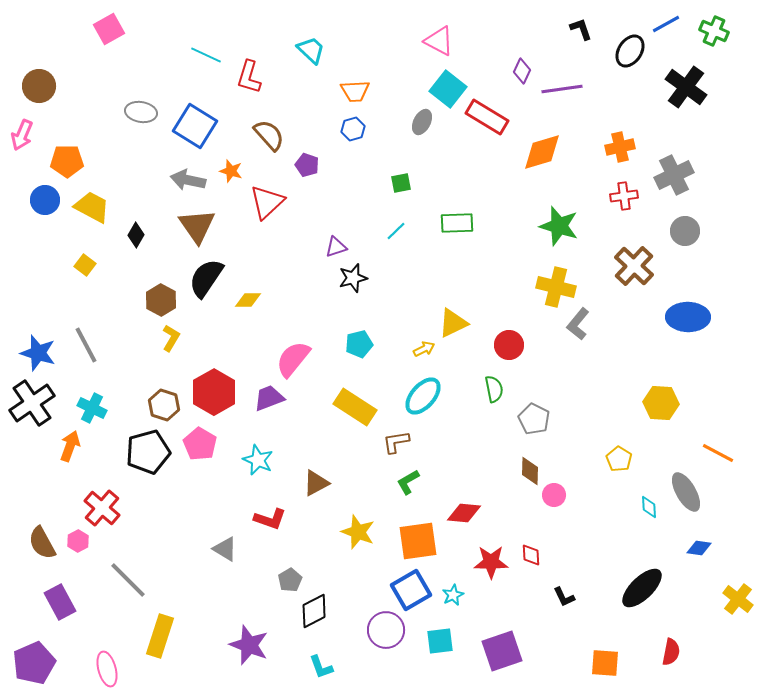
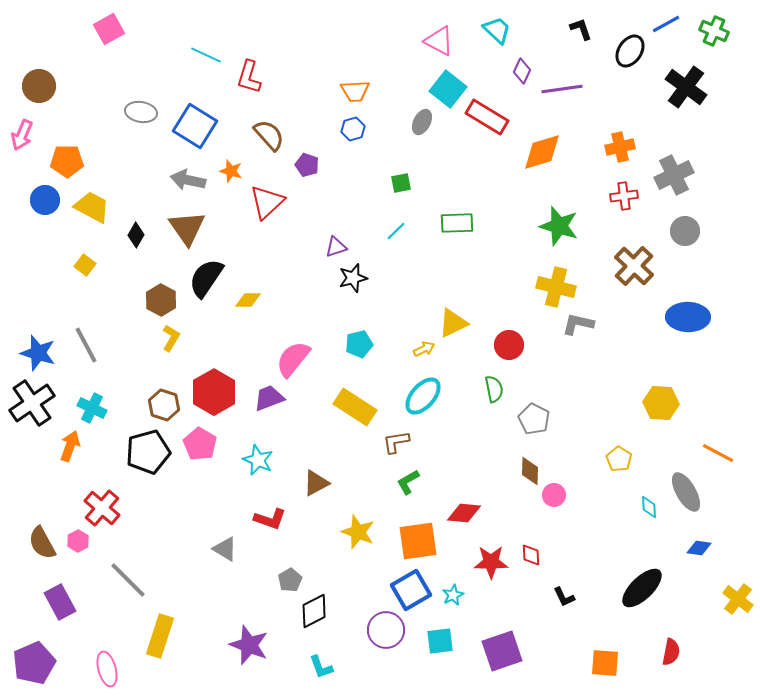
cyan trapezoid at (311, 50): moved 186 px right, 20 px up
brown triangle at (197, 226): moved 10 px left, 2 px down
gray L-shape at (578, 324): rotated 64 degrees clockwise
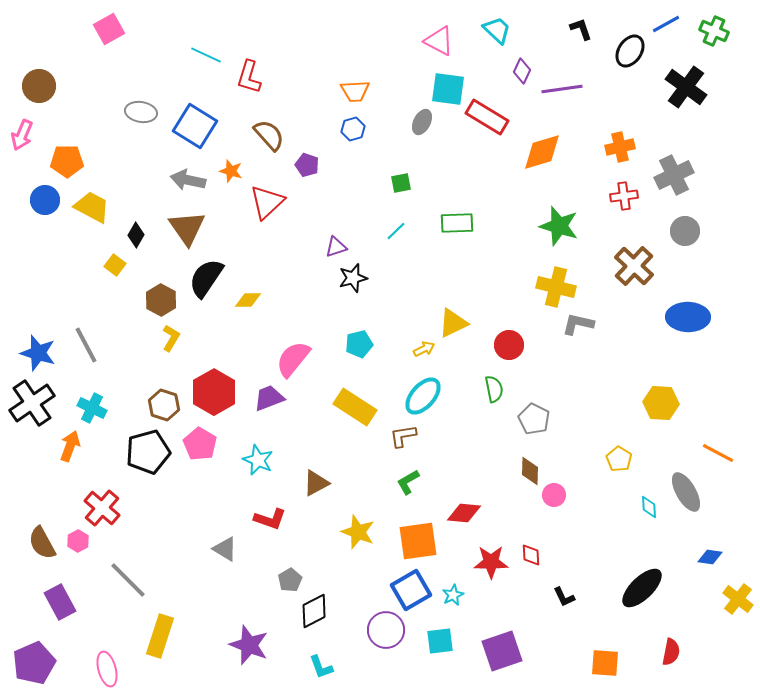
cyan square at (448, 89): rotated 30 degrees counterclockwise
yellow square at (85, 265): moved 30 px right
brown L-shape at (396, 442): moved 7 px right, 6 px up
blue diamond at (699, 548): moved 11 px right, 9 px down
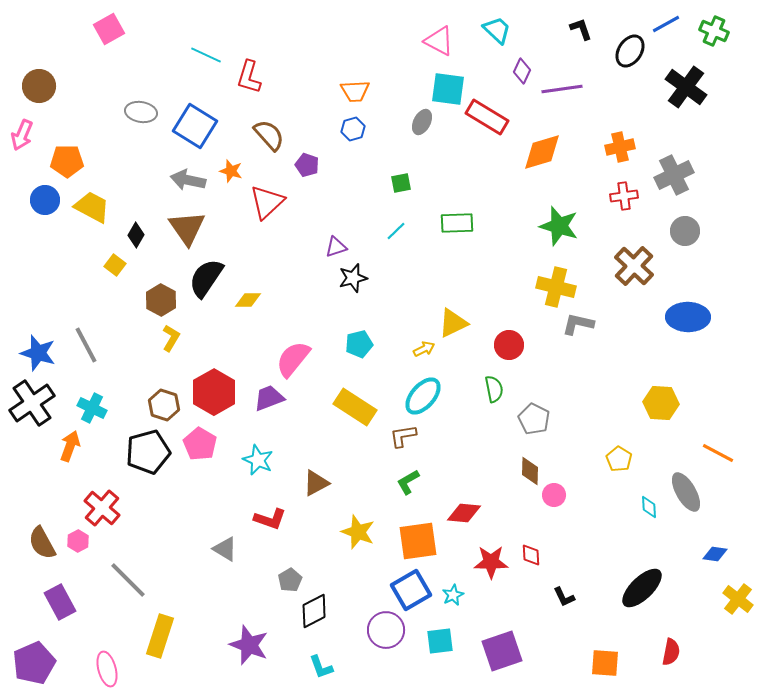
blue diamond at (710, 557): moved 5 px right, 3 px up
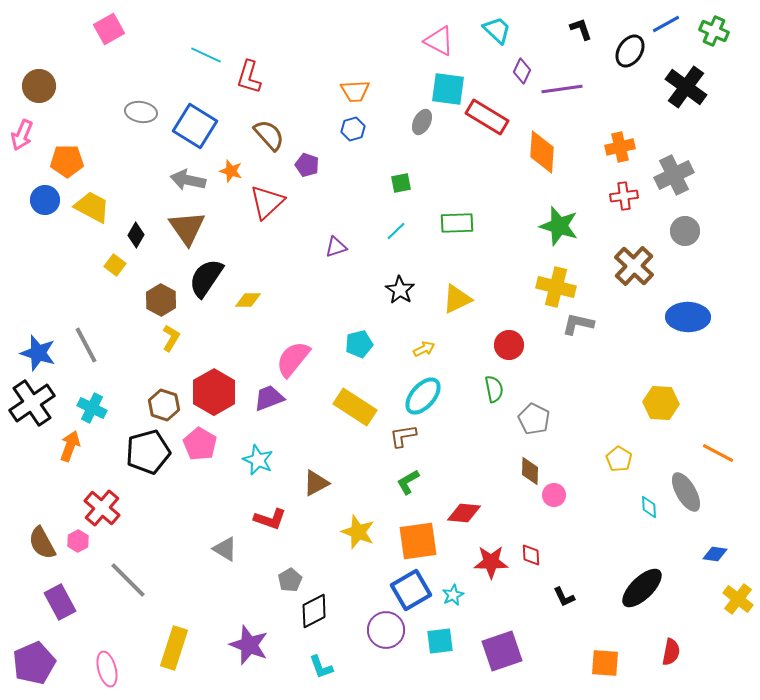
orange diamond at (542, 152): rotated 69 degrees counterclockwise
black star at (353, 278): moved 47 px right, 12 px down; rotated 24 degrees counterclockwise
yellow triangle at (453, 323): moved 4 px right, 24 px up
yellow rectangle at (160, 636): moved 14 px right, 12 px down
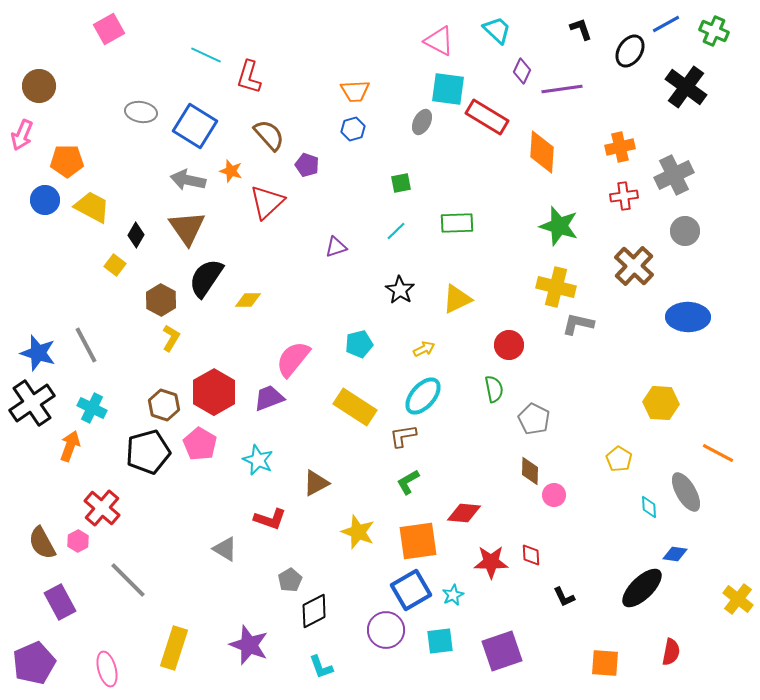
blue diamond at (715, 554): moved 40 px left
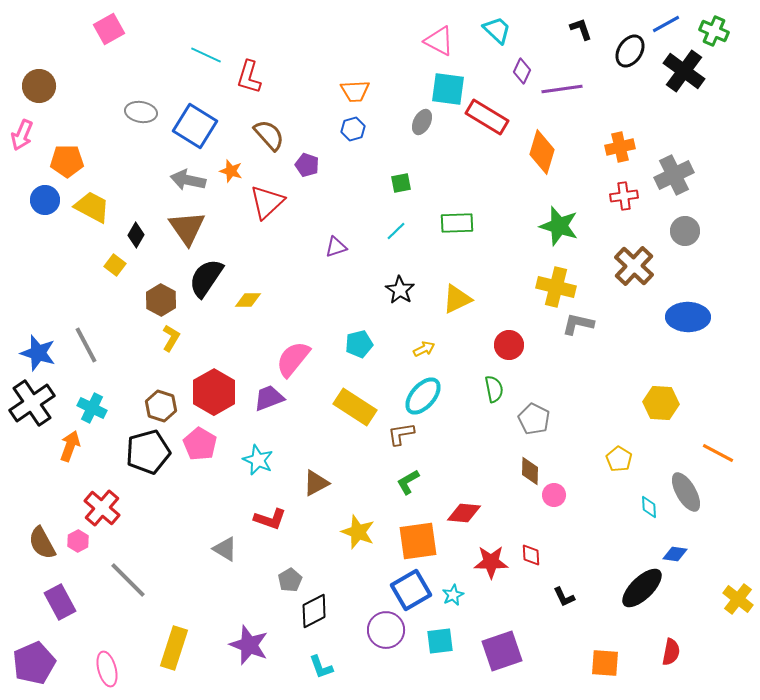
black cross at (686, 87): moved 2 px left, 16 px up
orange diamond at (542, 152): rotated 12 degrees clockwise
brown hexagon at (164, 405): moved 3 px left, 1 px down
brown L-shape at (403, 436): moved 2 px left, 2 px up
